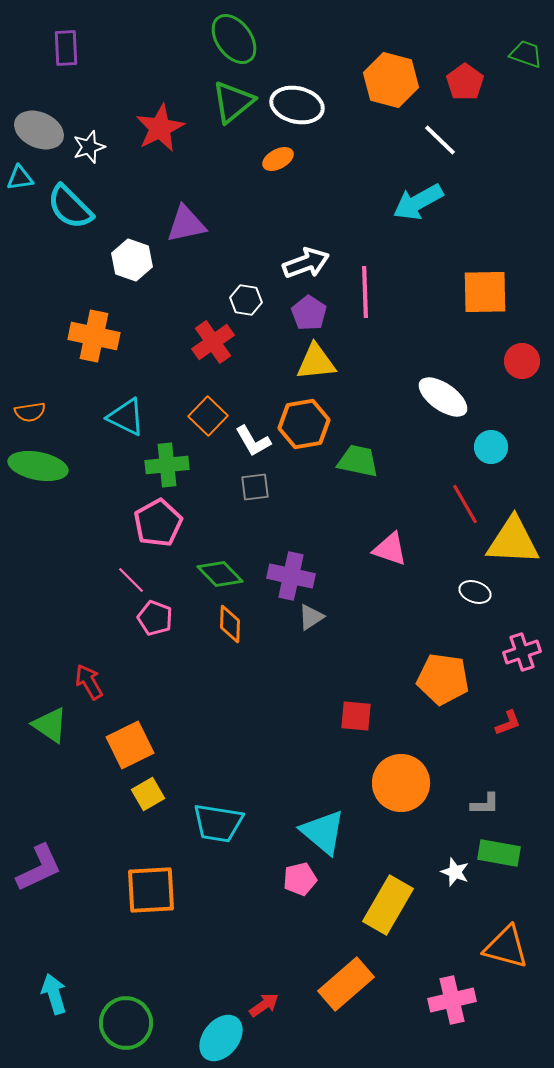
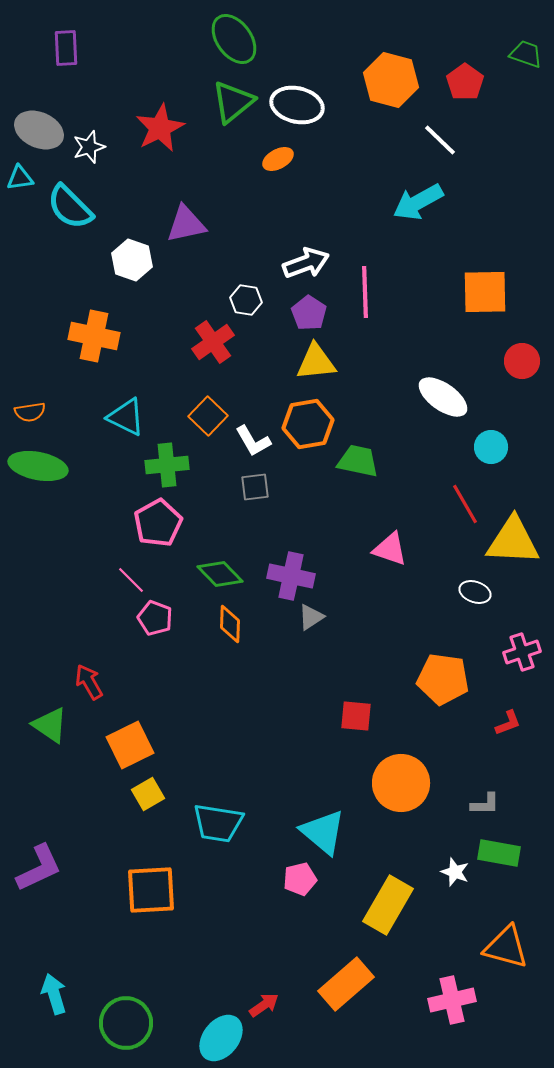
orange hexagon at (304, 424): moved 4 px right
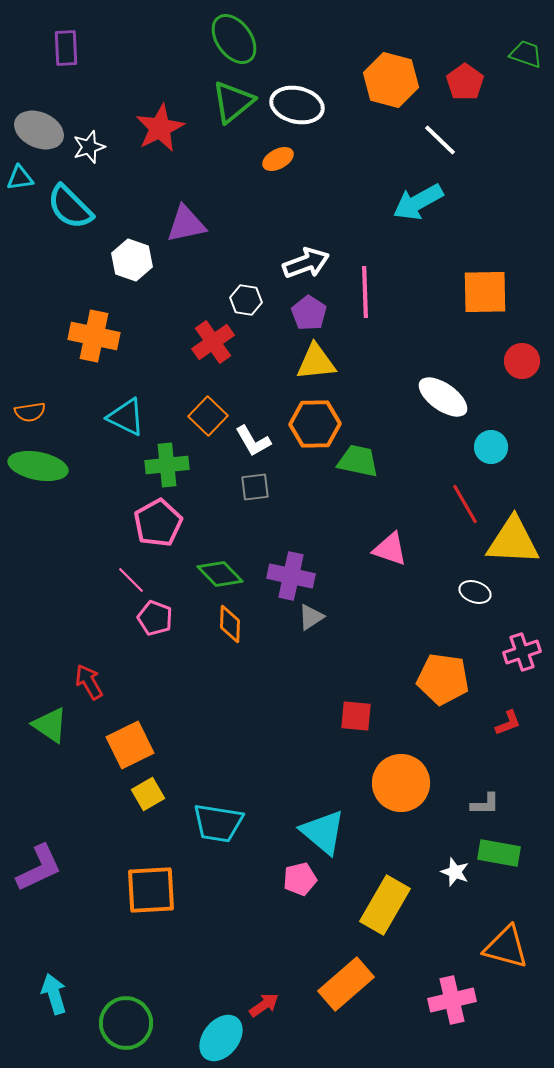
orange hexagon at (308, 424): moved 7 px right; rotated 9 degrees clockwise
yellow rectangle at (388, 905): moved 3 px left
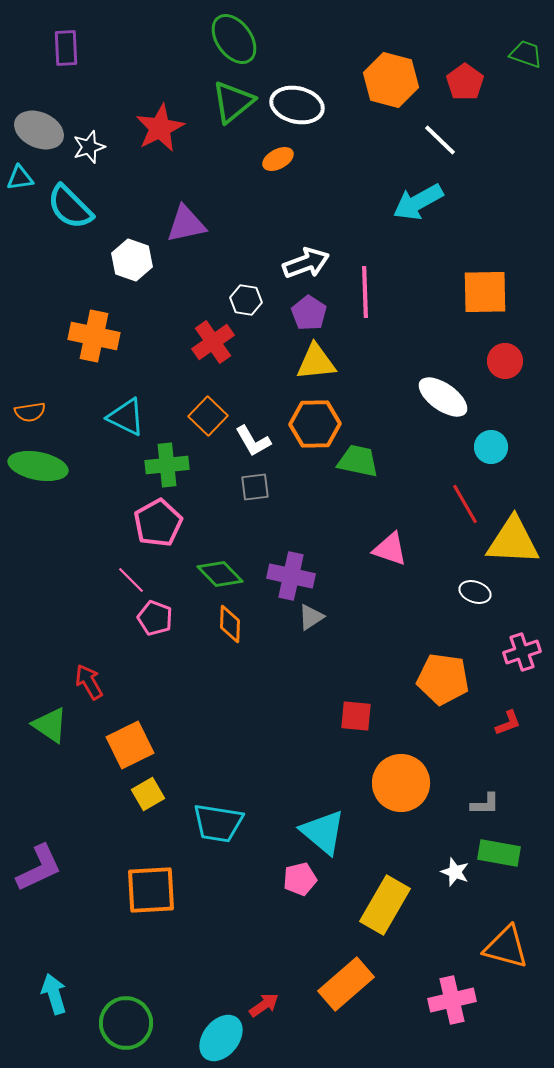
red circle at (522, 361): moved 17 px left
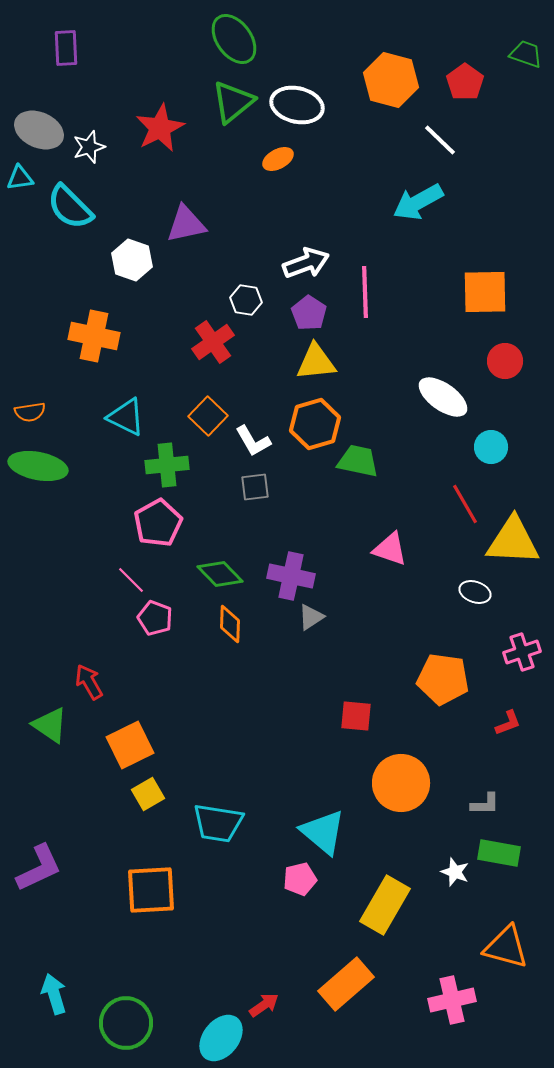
orange hexagon at (315, 424): rotated 15 degrees counterclockwise
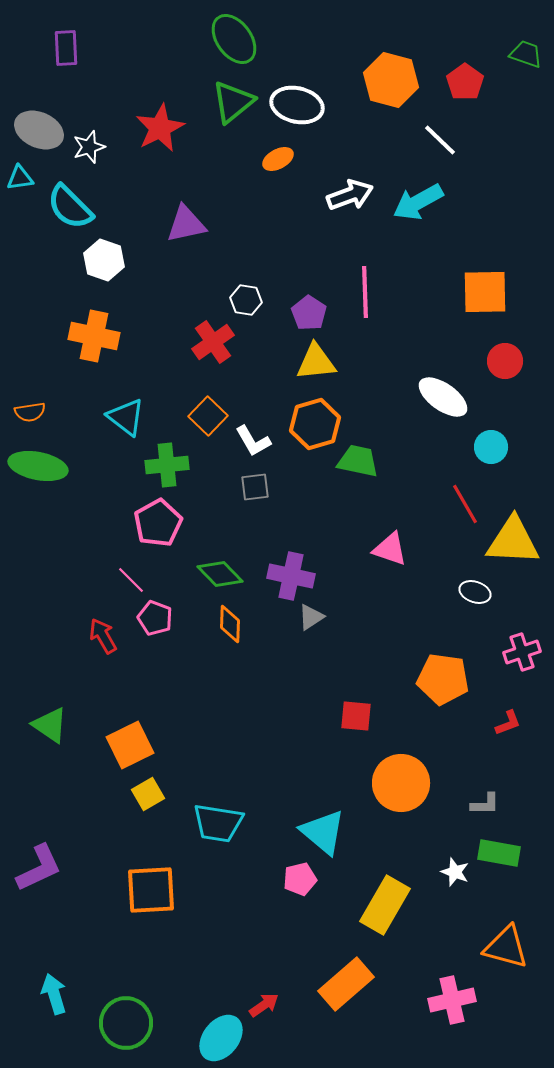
white hexagon at (132, 260): moved 28 px left
white arrow at (306, 263): moved 44 px right, 68 px up
cyan triangle at (126, 417): rotated 12 degrees clockwise
red arrow at (89, 682): moved 14 px right, 46 px up
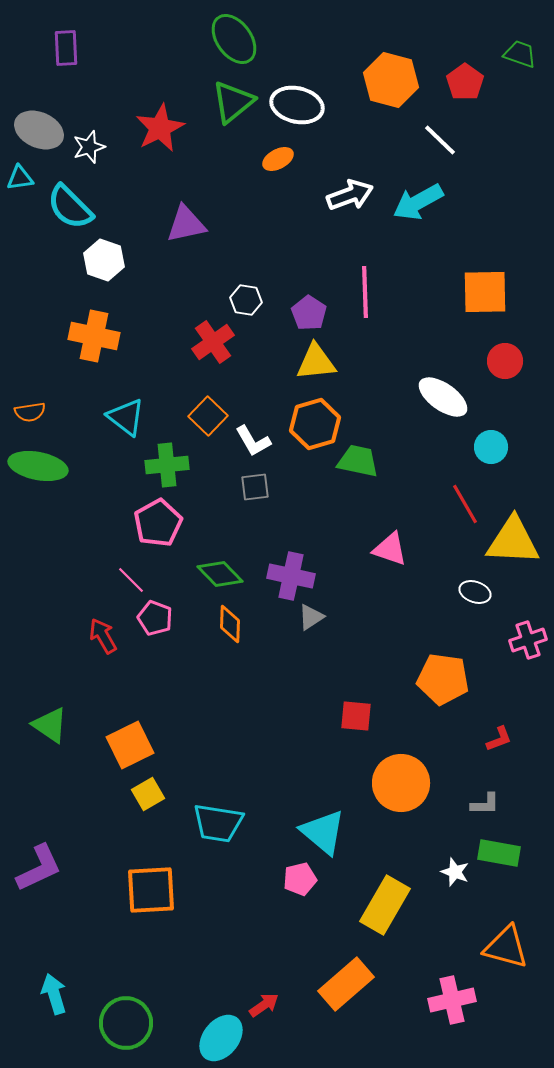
green trapezoid at (526, 54): moved 6 px left
pink cross at (522, 652): moved 6 px right, 12 px up
red L-shape at (508, 723): moved 9 px left, 16 px down
